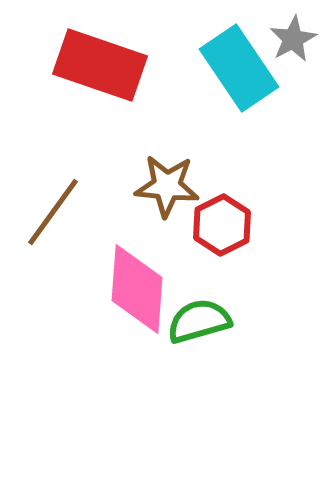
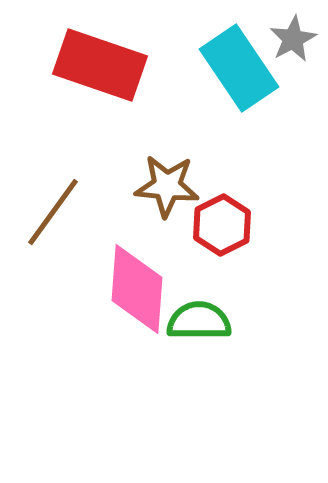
green semicircle: rotated 16 degrees clockwise
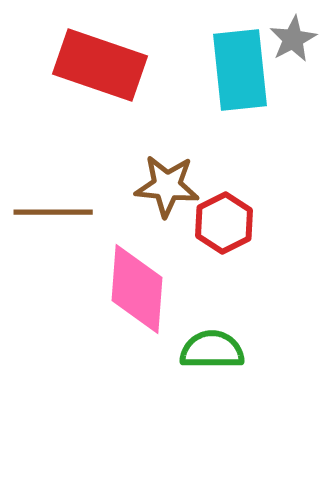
cyan rectangle: moved 1 px right, 2 px down; rotated 28 degrees clockwise
brown line: rotated 54 degrees clockwise
red hexagon: moved 2 px right, 2 px up
green semicircle: moved 13 px right, 29 px down
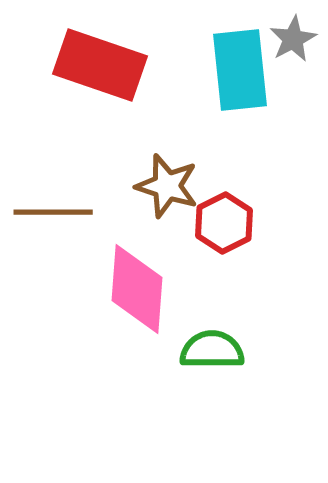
brown star: rotated 12 degrees clockwise
